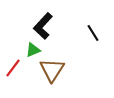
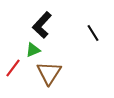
black L-shape: moved 1 px left, 1 px up
brown triangle: moved 3 px left, 3 px down
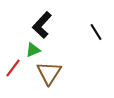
black line: moved 3 px right, 1 px up
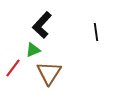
black line: rotated 24 degrees clockwise
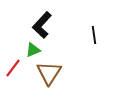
black line: moved 2 px left, 3 px down
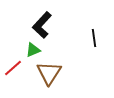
black line: moved 3 px down
red line: rotated 12 degrees clockwise
